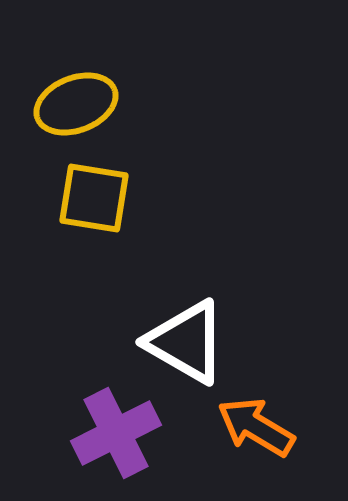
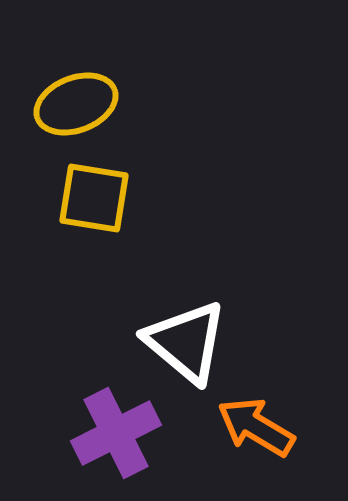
white triangle: rotated 10 degrees clockwise
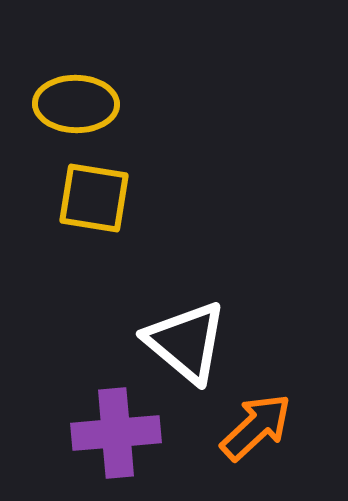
yellow ellipse: rotated 22 degrees clockwise
orange arrow: rotated 106 degrees clockwise
purple cross: rotated 22 degrees clockwise
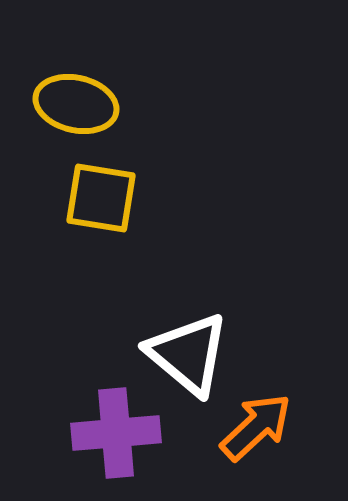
yellow ellipse: rotated 12 degrees clockwise
yellow square: moved 7 px right
white triangle: moved 2 px right, 12 px down
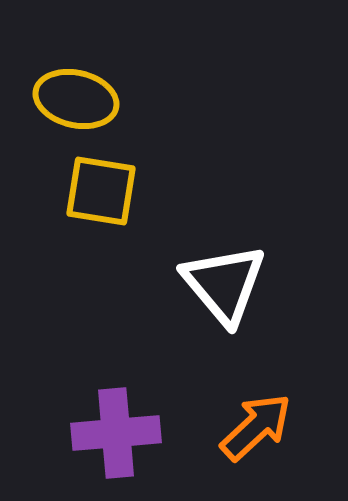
yellow ellipse: moved 5 px up
yellow square: moved 7 px up
white triangle: moved 36 px right, 70 px up; rotated 10 degrees clockwise
